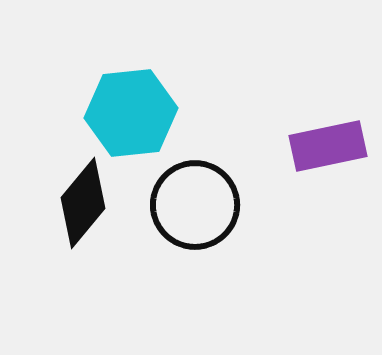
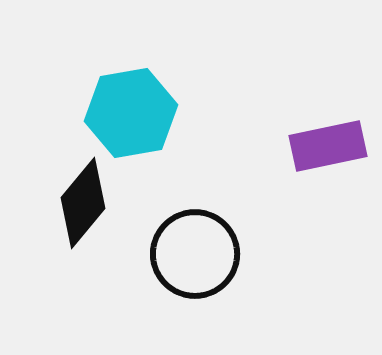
cyan hexagon: rotated 4 degrees counterclockwise
black circle: moved 49 px down
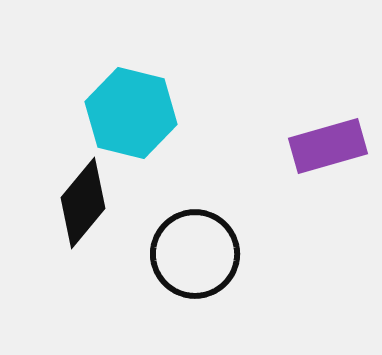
cyan hexagon: rotated 24 degrees clockwise
purple rectangle: rotated 4 degrees counterclockwise
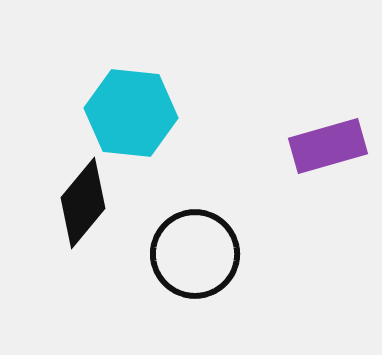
cyan hexagon: rotated 8 degrees counterclockwise
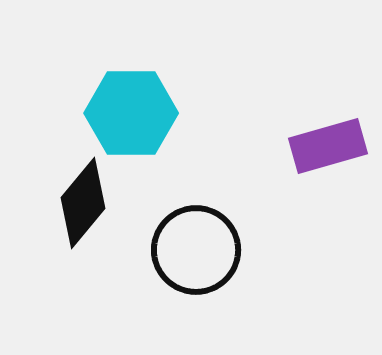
cyan hexagon: rotated 6 degrees counterclockwise
black circle: moved 1 px right, 4 px up
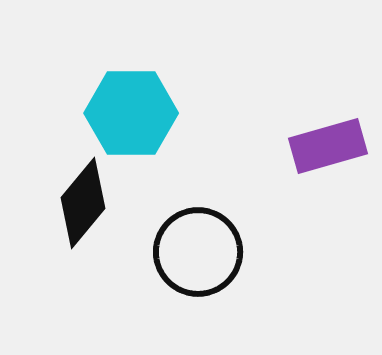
black circle: moved 2 px right, 2 px down
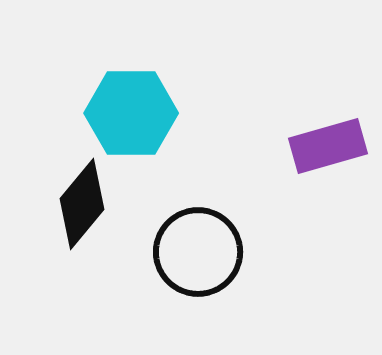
black diamond: moved 1 px left, 1 px down
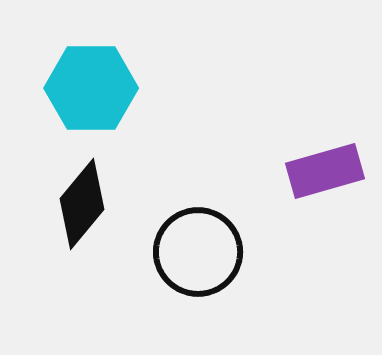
cyan hexagon: moved 40 px left, 25 px up
purple rectangle: moved 3 px left, 25 px down
